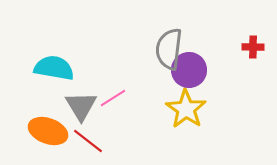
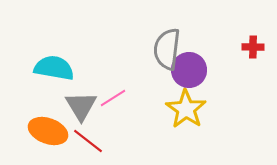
gray semicircle: moved 2 px left
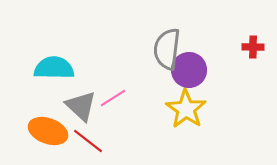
cyan semicircle: rotated 9 degrees counterclockwise
gray triangle: rotated 16 degrees counterclockwise
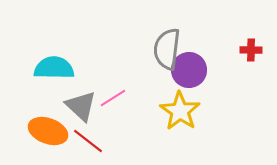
red cross: moved 2 px left, 3 px down
yellow star: moved 6 px left, 2 px down
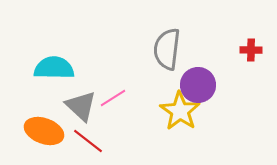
purple circle: moved 9 px right, 15 px down
orange ellipse: moved 4 px left
